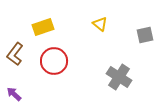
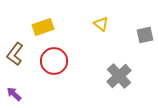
yellow triangle: moved 1 px right
gray cross: moved 1 px up; rotated 15 degrees clockwise
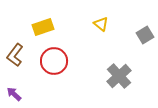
gray square: rotated 18 degrees counterclockwise
brown L-shape: moved 1 px down
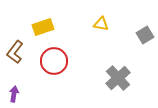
yellow triangle: rotated 28 degrees counterclockwise
brown L-shape: moved 3 px up
gray cross: moved 1 px left, 2 px down
purple arrow: rotated 56 degrees clockwise
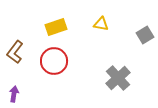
yellow rectangle: moved 13 px right
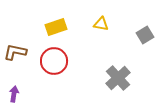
brown L-shape: rotated 65 degrees clockwise
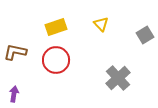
yellow triangle: rotated 35 degrees clockwise
red circle: moved 2 px right, 1 px up
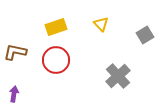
gray cross: moved 2 px up
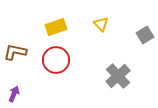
purple arrow: rotated 14 degrees clockwise
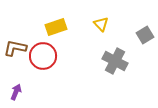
brown L-shape: moved 4 px up
red circle: moved 13 px left, 4 px up
gray cross: moved 3 px left, 15 px up; rotated 20 degrees counterclockwise
purple arrow: moved 2 px right, 2 px up
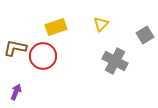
yellow triangle: rotated 28 degrees clockwise
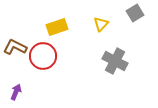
yellow rectangle: moved 1 px right
gray square: moved 10 px left, 22 px up
brown L-shape: moved 1 px up; rotated 15 degrees clockwise
